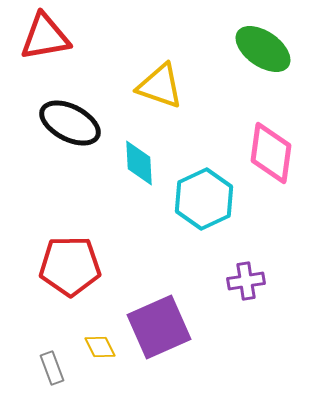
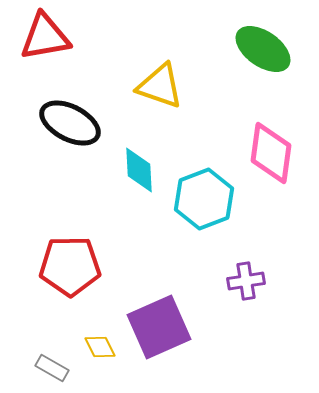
cyan diamond: moved 7 px down
cyan hexagon: rotated 4 degrees clockwise
gray rectangle: rotated 40 degrees counterclockwise
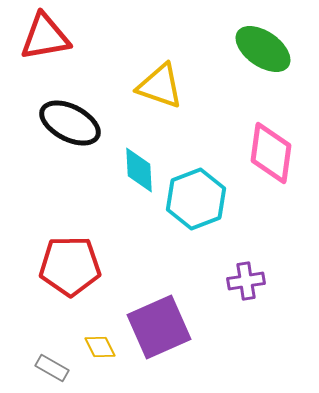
cyan hexagon: moved 8 px left
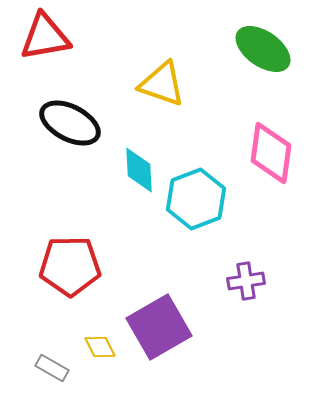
yellow triangle: moved 2 px right, 2 px up
purple square: rotated 6 degrees counterclockwise
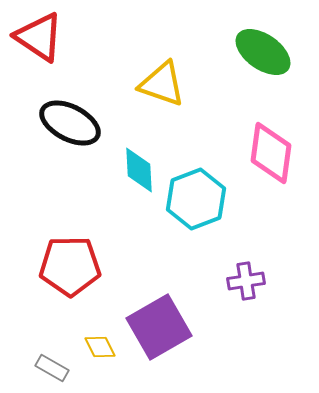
red triangle: moved 6 px left; rotated 44 degrees clockwise
green ellipse: moved 3 px down
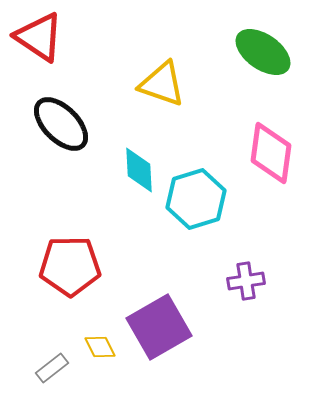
black ellipse: moved 9 px left, 1 px down; rotated 18 degrees clockwise
cyan hexagon: rotated 4 degrees clockwise
gray rectangle: rotated 68 degrees counterclockwise
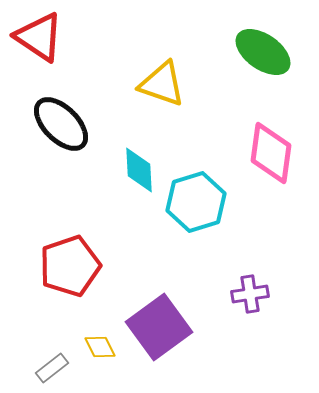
cyan hexagon: moved 3 px down
red pentagon: rotated 18 degrees counterclockwise
purple cross: moved 4 px right, 13 px down
purple square: rotated 6 degrees counterclockwise
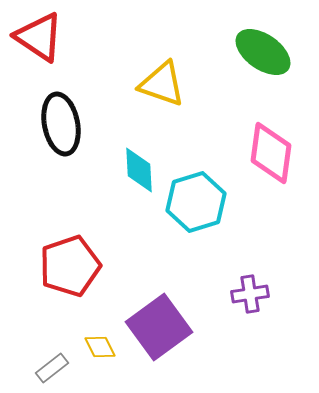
black ellipse: rotated 34 degrees clockwise
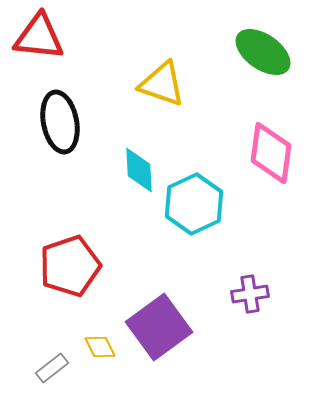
red triangle: rotated 28 degrees counterclockwise
black ellipse: moved 1 px left, 2 px up
cyan hexagon: moved 2 px left, 2 px down; rotated 8 degrees counterclockwise
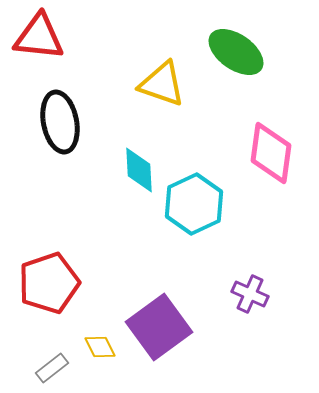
green ellipse: moved 27 px left
red pentagon: moved 21 px left, 17 px down
purple cross: rotated 33 degrees clockwise
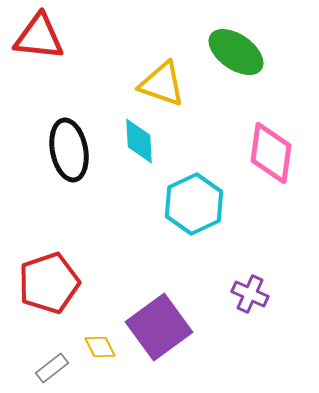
black ellipse: moved 9 px right, 28 px down
cyan diamond: moved 29 px up
